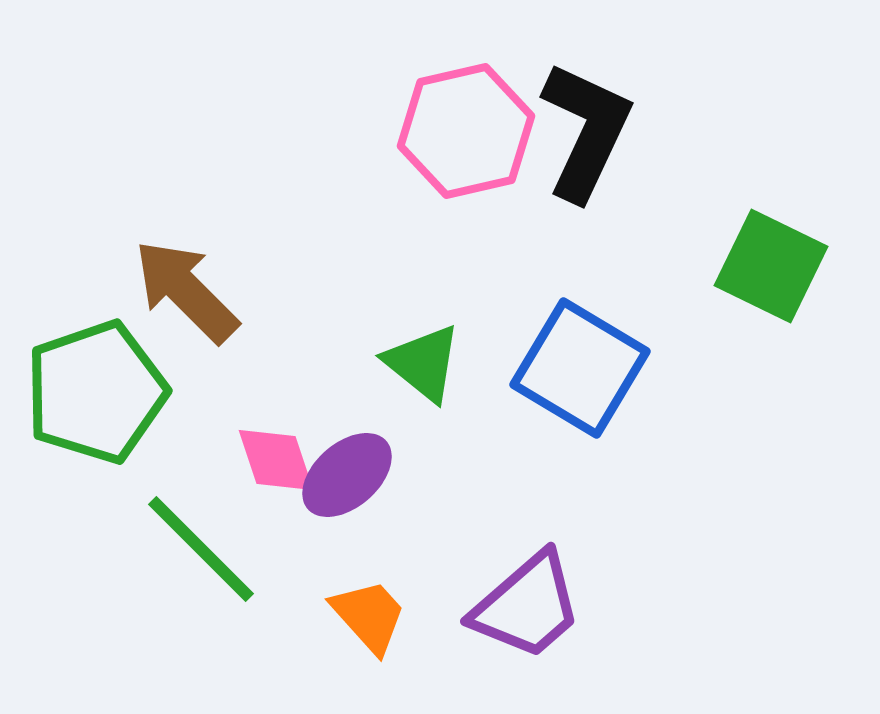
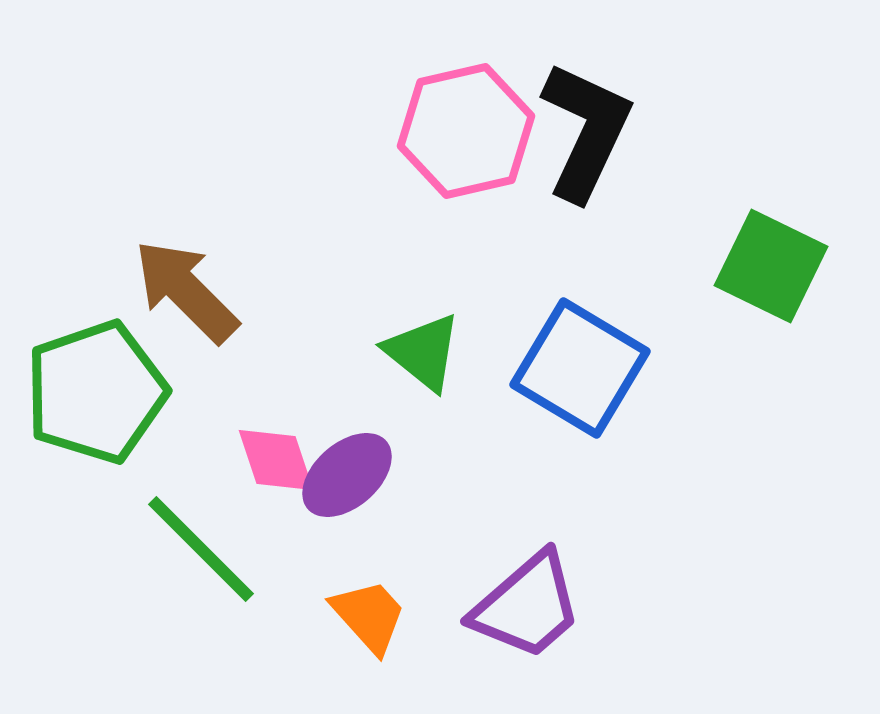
green triangle: moved 11 px up
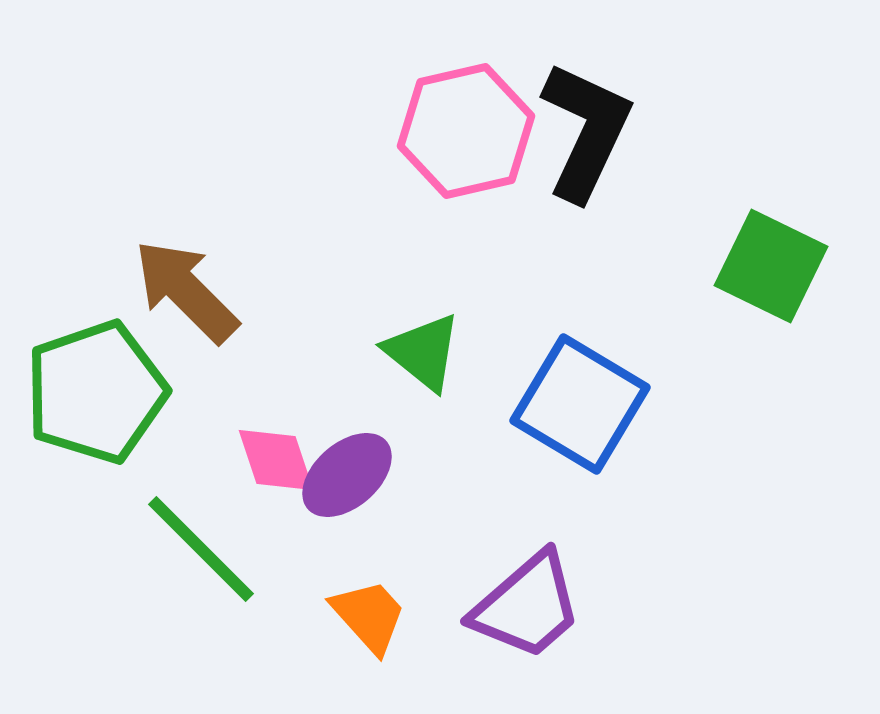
blue square: moved 36 px down
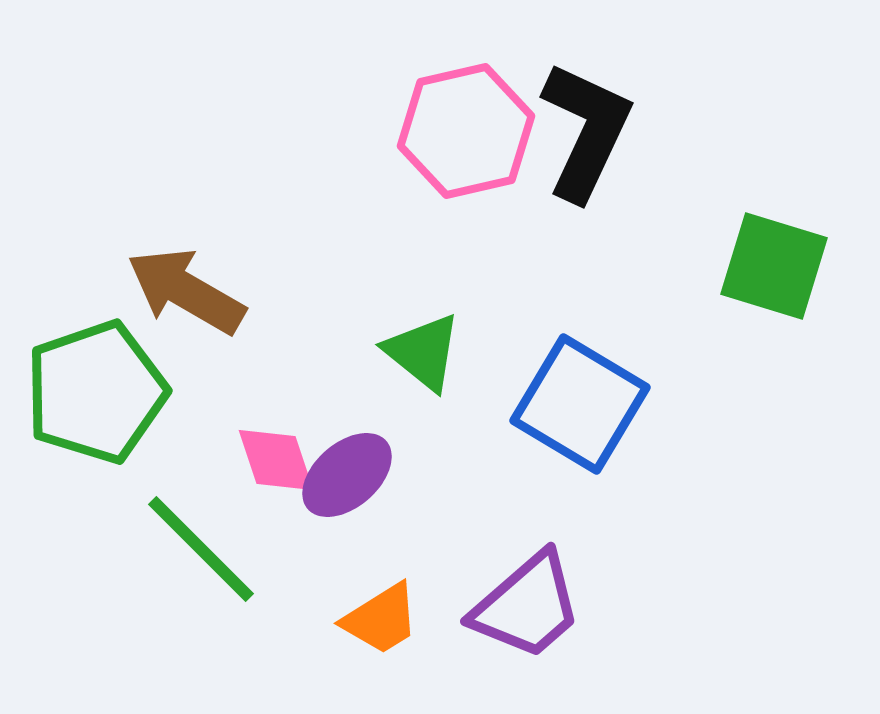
green square: moved 3 px right; rotated 9 degrees counterclockwise
brown arrow: rotated 15 degrees counterclockwise
orange trapezoid: moved 12 px right, 3 px down; rotated 100 degrees clockwise
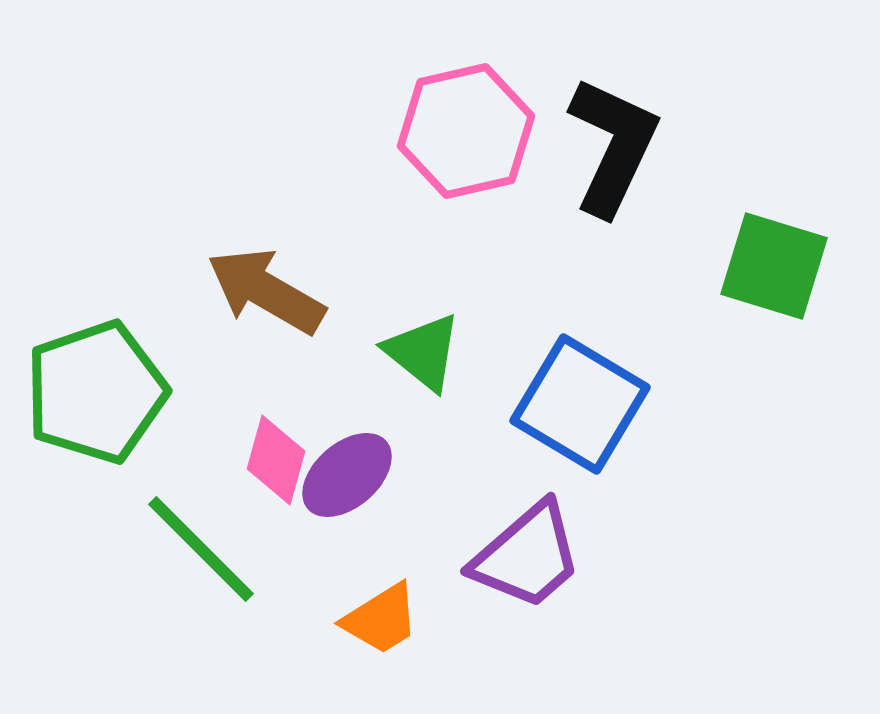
black L-shape: moved 27 px right, 15 px down
brown arrow: moved 80 px right
pink diamond: rotated 34 degrees clockwise
purple trapezoid: moved 50 px up
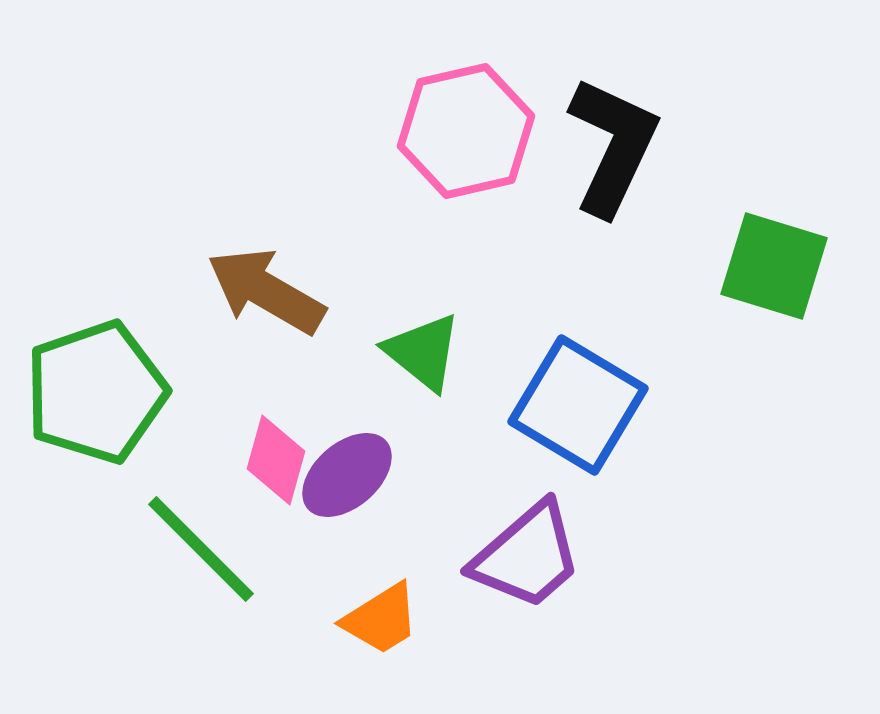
blue square: moved 2 px left, 1 px down
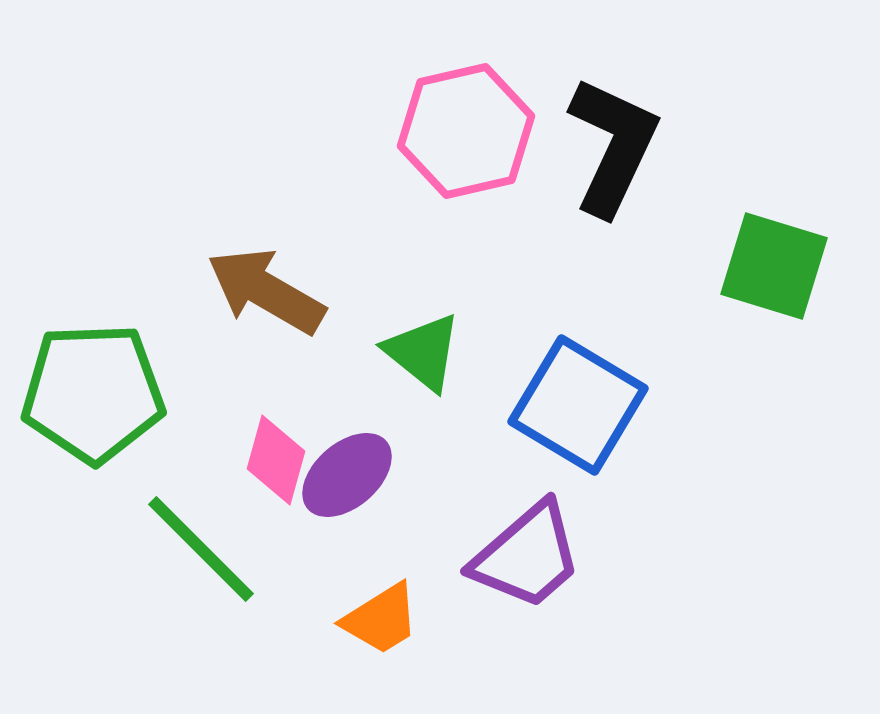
green pentagon: moved 3 px left, 1 px down; rotated 17 degrees clockwise
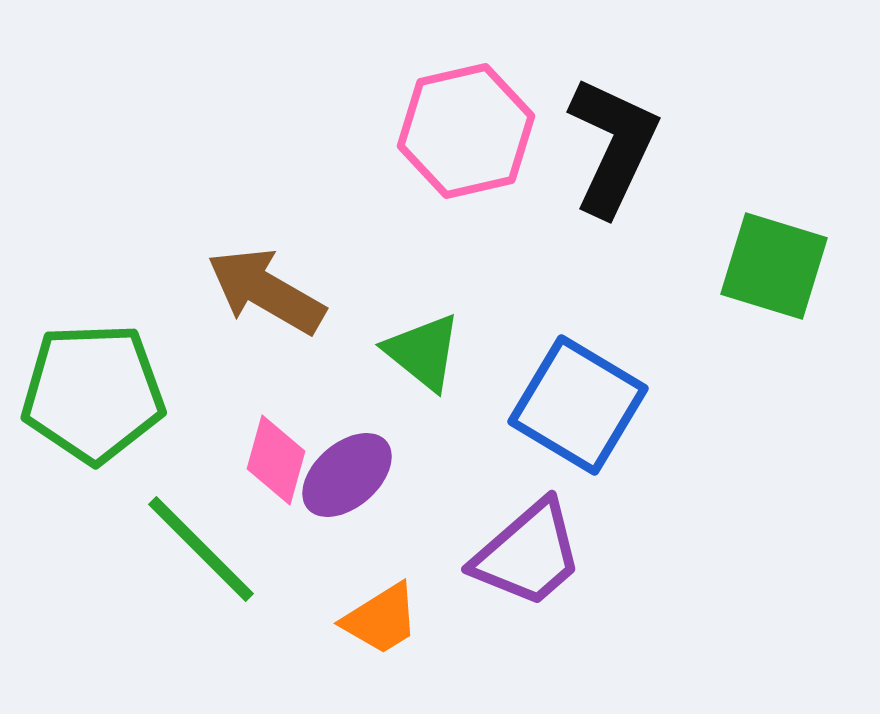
purple trapezoid: moved 1 px right, 2 px up
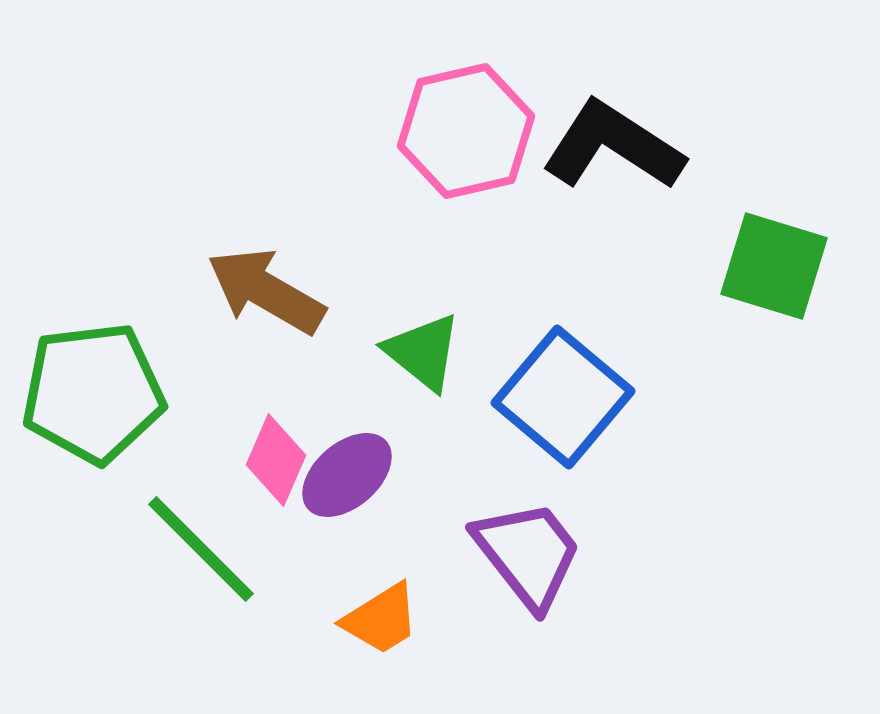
black L-shape: rotated 82 degrees counterclockwise
green pentagon: rotated 5 degrees counterclockwise
blue square: moved 15 px left, 8 px up; rotated 9 degrees clockwise
pink diamond: rotated 8 degrees clockwise
purple trapezoid: rotated 87 degrees counterclockwise
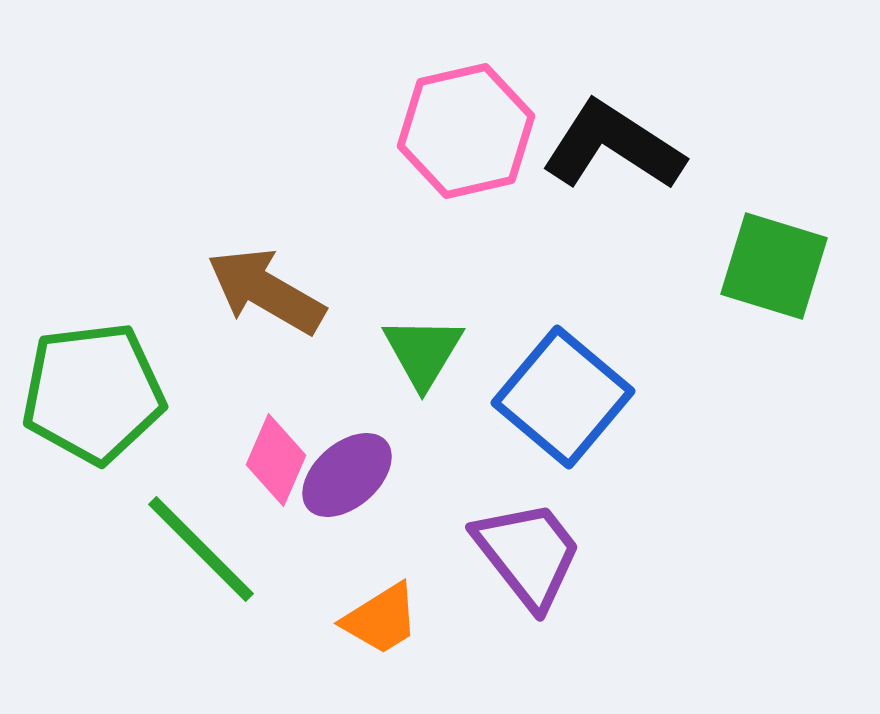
green triangle: rotated 22 degrees clockwise
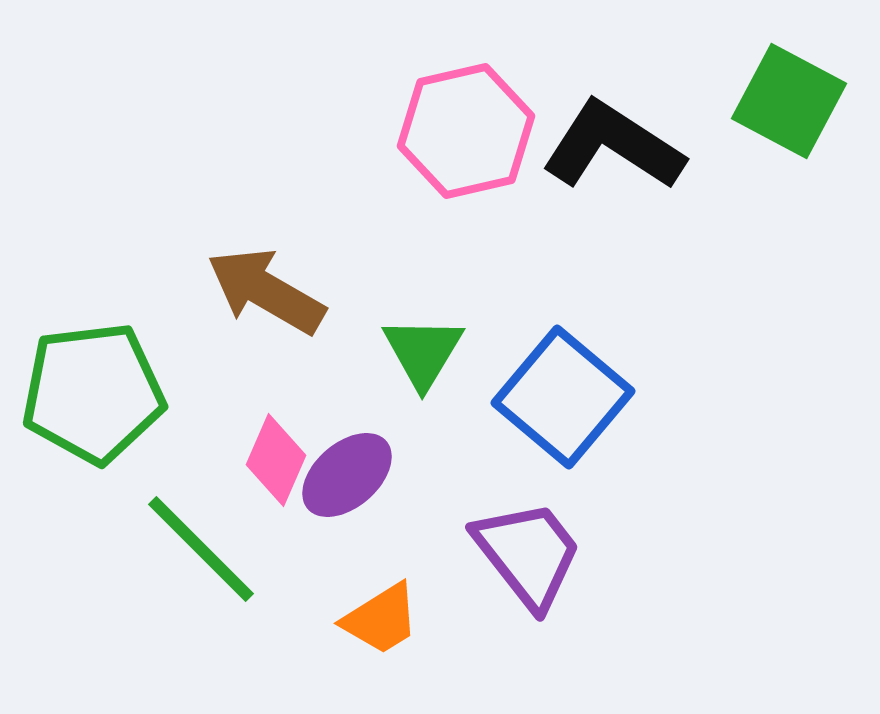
green square: moved 15 px right, 165 px up; rotated 11 degrees clockwise
